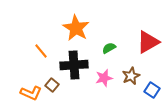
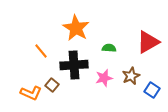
green semicircle: rotated 32 degrees clockwise
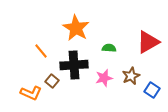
brown square: moved 4 px up
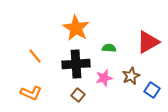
orange line: moved 6 px left, 5 px down
black cross: moved 2 px right, 1 px up
brown square: moved 26 px right, 14 px down
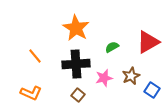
green semicircle: moved 3 px right, 1 px up; rotated 32 degrees counterclockwise
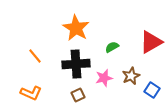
red triangle: moved 3 px right
brown square: rotated 24 degrees clockwise
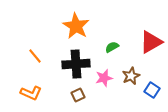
orange star: moved 2 px up
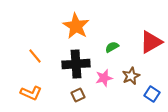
blue square: moved 4 px down
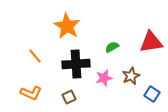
orange star: moved 9 px left
red triangle: rotated 20 degrees clockwise
brown square: moved 9 px left, 2 px down
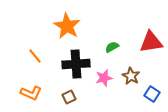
brown star: rotated 18 degrees counterclockwise
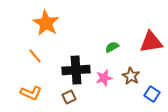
orange star: moved 21 px left, 3 px up
black cross: moved 6 px down
